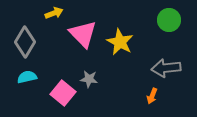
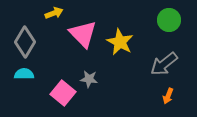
gray arrow: moved 2 px left, 4 px up; rotated 32 degrees counterclockwise
cyan semicircle: moved 3 px left, 3 px up; rotated 12 degrees clockwise
orange arrow: moved 16 px right
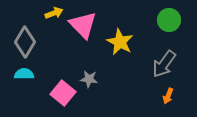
pink triangle: moved 9 px up
gray arrow: rotated 16 degrees counterclockwise
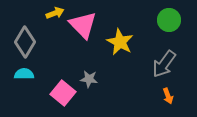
yellow arrow: moved 1 px right
orange arrow: rotated 42 degrees counterclockwise
